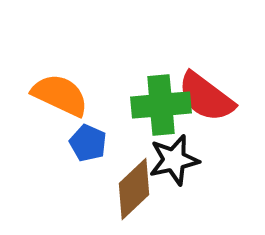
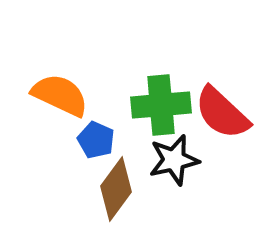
red semicircle: moved 16 px right, 16 px down; rotated 6 degrees clockwise
blue pentagon: moved 8 px right, 3 px up
brown diamond: moved 18 px left; rotated 10 degrees counterclockwise
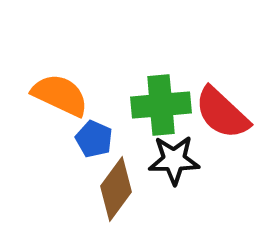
blue pentagon: moved 2 px left, 1 px up
black star: rotated 12 degrees clockwise
